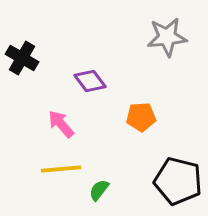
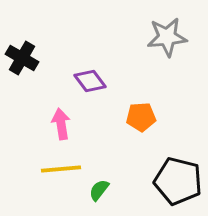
pink arrow: rotated 32 degrees clockwise
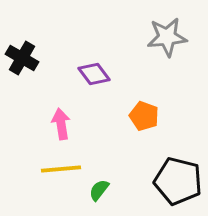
purple diamond: moved 4 px right, 7 px up
orange pentagon: moved 3 px right, 1 px up; rotated 24 degrees clockwise
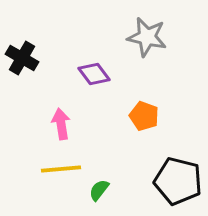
gray star: moved 20 px left; rotated 18 degrees clockwise
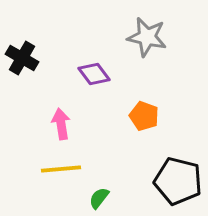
green semicircle: moved 8 px down
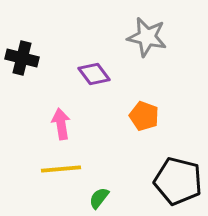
black cross: rotated 16 degrees counterclockwise
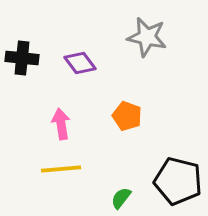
black cross: rotated 8 degrees counterclockwise
purple diamond: moved 14 px left, 11 px up
orange pentagon: moved 17 px left
green semicircle: moved 22 px right
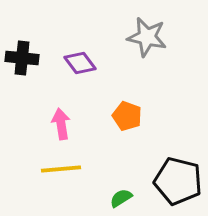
green semicircle: rotated 20 degrees clockwise
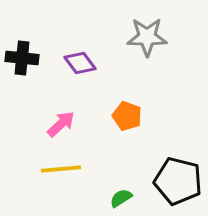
gray star: rotated 12 degrees counterclockwise
pink arrow: rotated 56 degrees clockwise
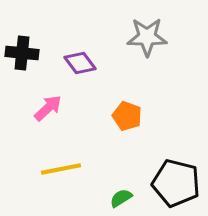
black cross: moved 5 px up
pink arrow: moved 13 px left, 16 px up
yellow line: rotated 6 degrees counterclockwise
black pentagon: moved 2 px left, 2 px down
